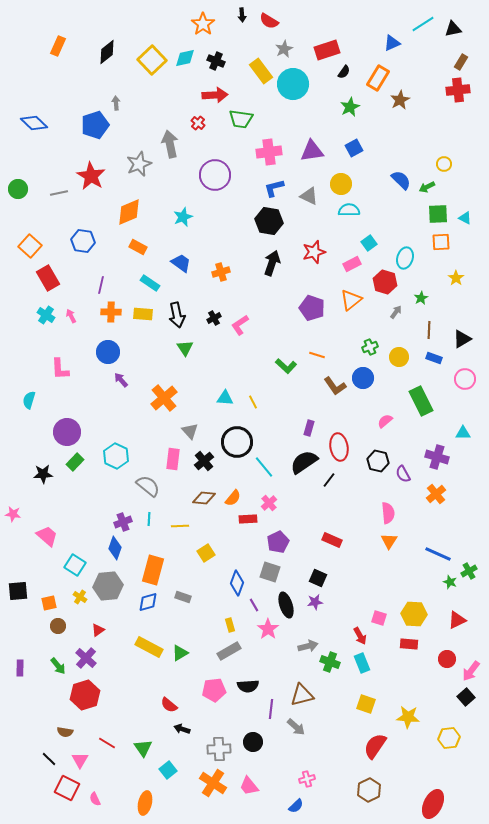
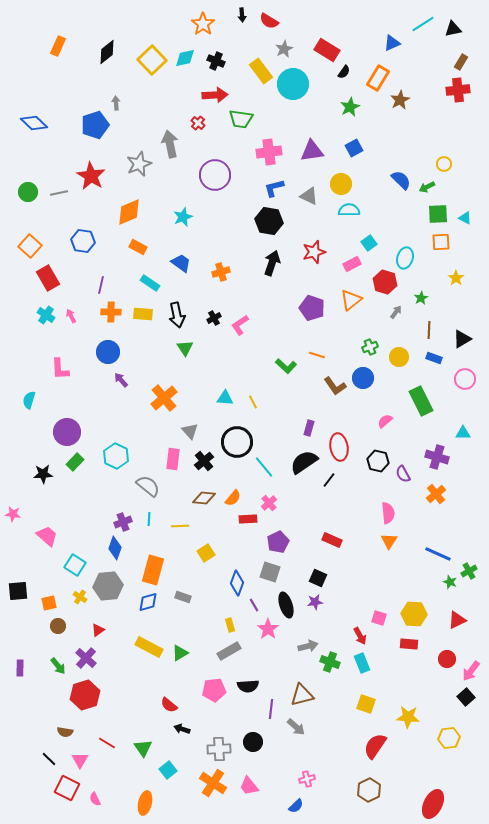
red rectangle at (327, 50): rotated 50 degrees clockwise
green circle at (18, 189): moved 10 px right, 3 px down
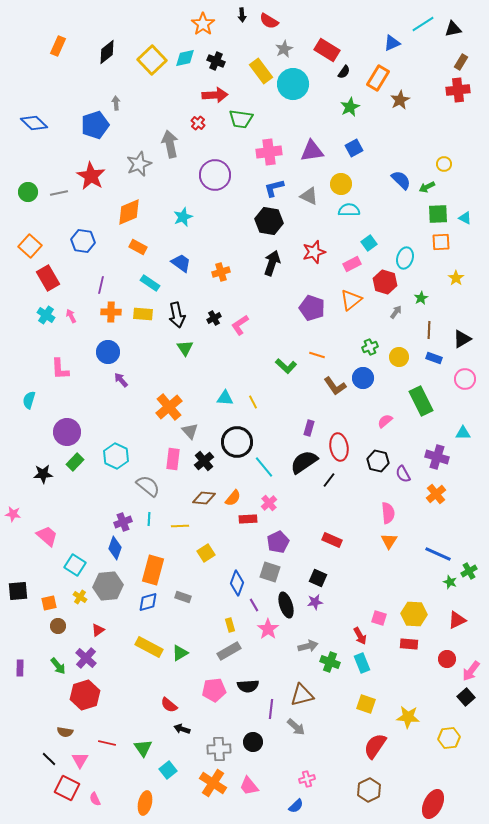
orange cross at (164, 398): moved 5 px right, 9 px down
red line at (107, 743): rotated 18 degrees counterclockwise
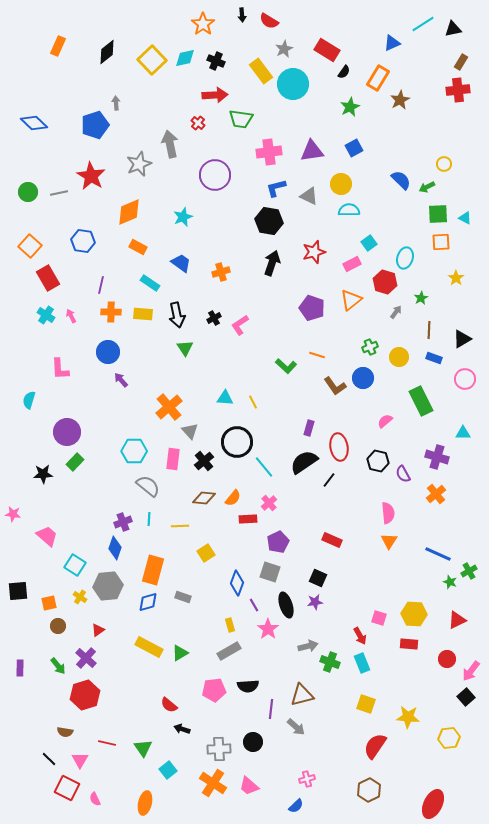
blue L-shape at (274, 188): moved 2 px right
cyan hexagon at (116, 456): moved 18 px right, 5 px up; rotated 25 degrees counterclockwise
pink trapezoid at (249, 786): rotated 10 degrees counterclockwise
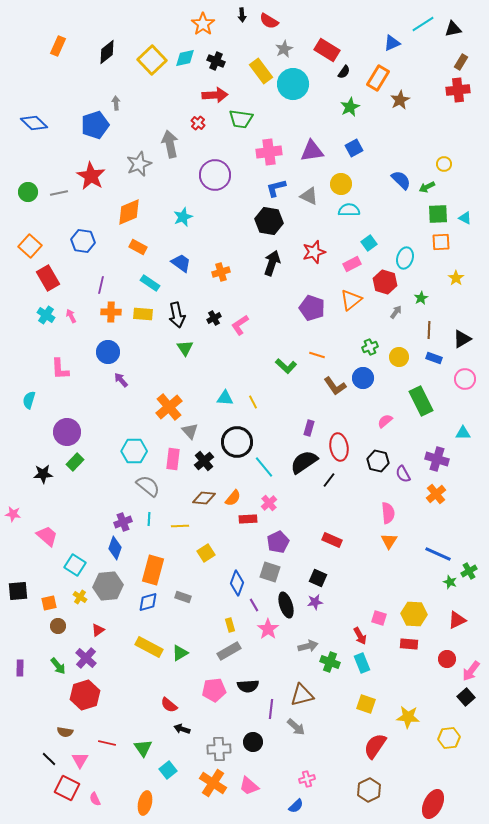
purple cross at (437, 457): moved 2 px down
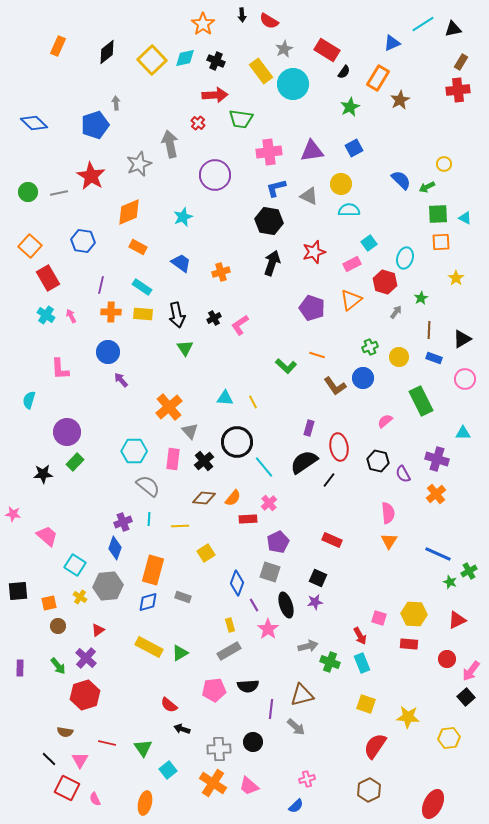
cyan rectangle at (150, 283): moved 8 px left, 4 px down
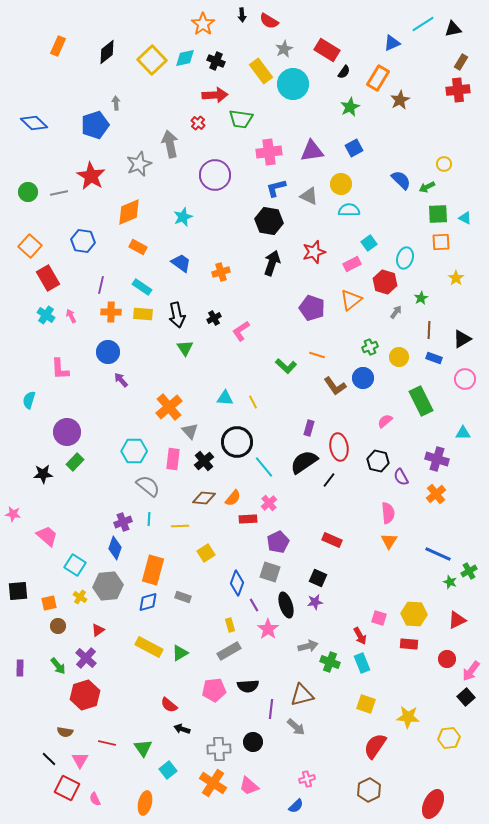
pink L-shape at (240, 325): moved 1 px right, 6 px down
purple semicircle at (403, 474): moved 2 px left, 3 px down
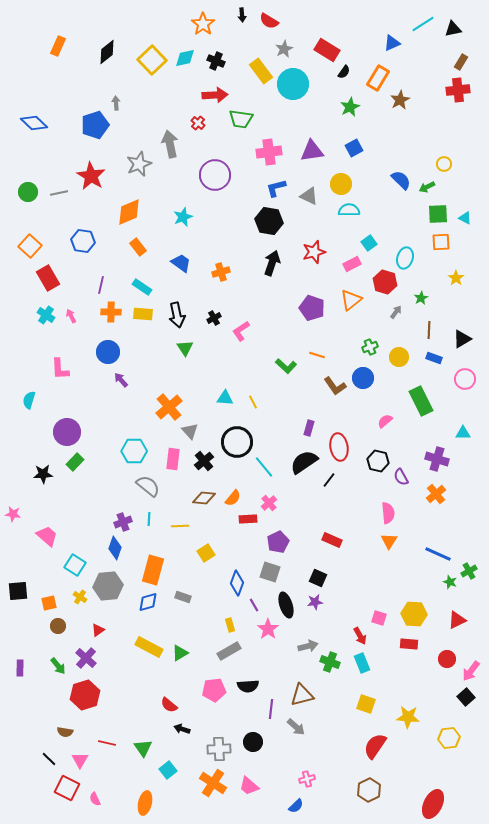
orange rectangle at (138, 247): rotated 24 degrees clockwise
